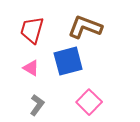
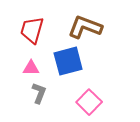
pink triangle: rotated 30 degrees counterclockwise
gray L-shape: moved 2 px right, 12 px up; rotated 15 degrees counterclockwise
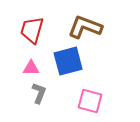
pink square: moved 1 px right, 1 px up; rotated 30 degrees counterclockwise
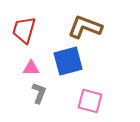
red trapezoid: moved 8 px left
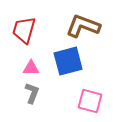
brown L-shape: moved 2 px left, 1 px up
gray L-shape: moved 7 px left
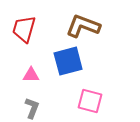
red trapezoid: moved 1 px up
pink triangle: moved 7 px down
gray L-shape: moved 15 px down
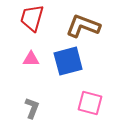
red trapezoid: moved 8 px right, 11 px up
pink triangle: moved 16 px up
pink square: moved 2 px down
